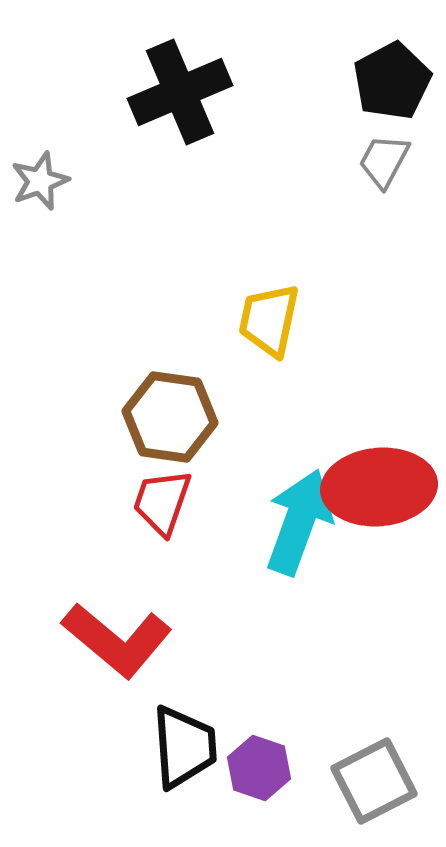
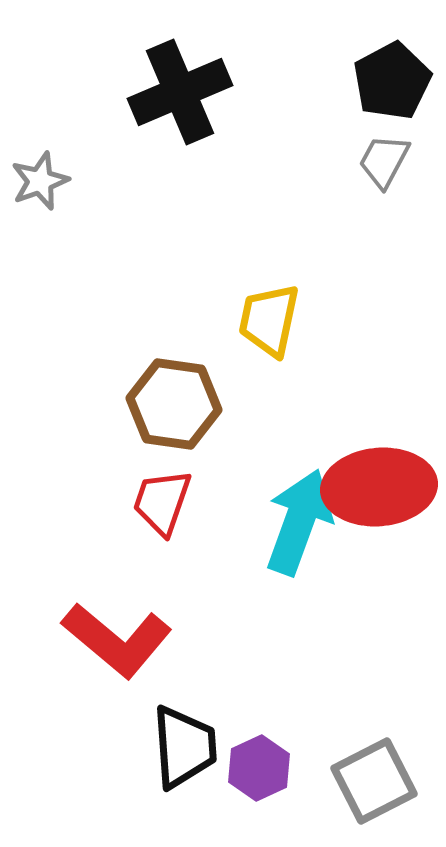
brown hexagon: moved 4 px right, 13 px up
purple hexagon: rotated 16 degrees clockwise
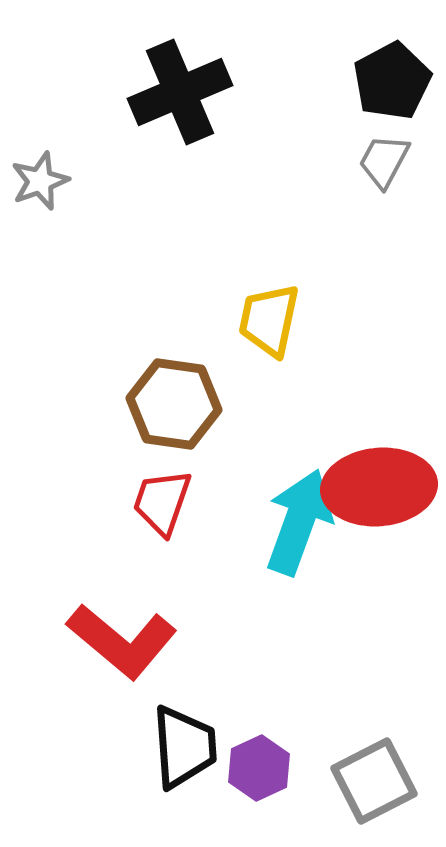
red L-shape: moved 5 px right, 1 px down
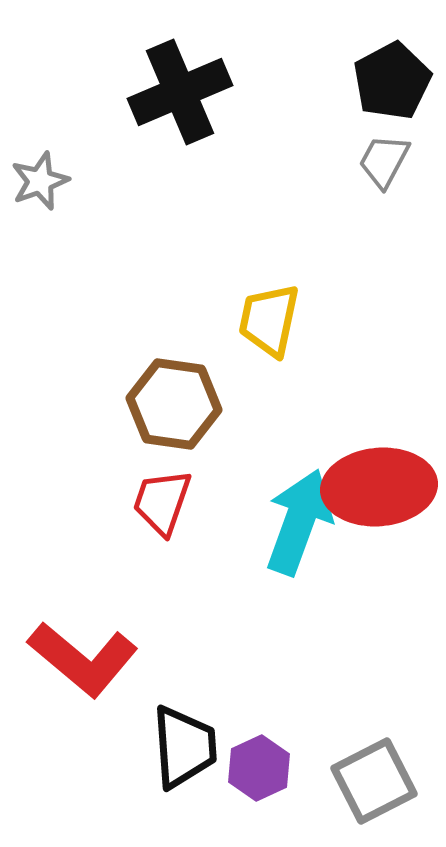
red L-shape: moved 39 px left, 18 px down
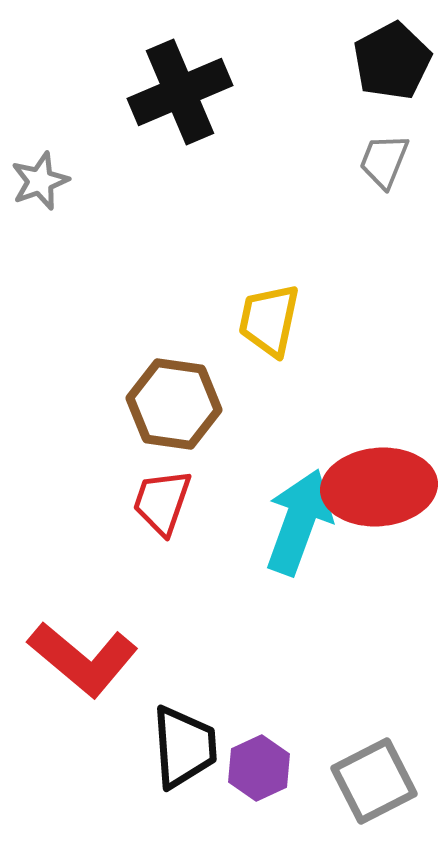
black pentagon: moved 20 px up
gray trapezoid: rotated 6 degrees counterclockwise
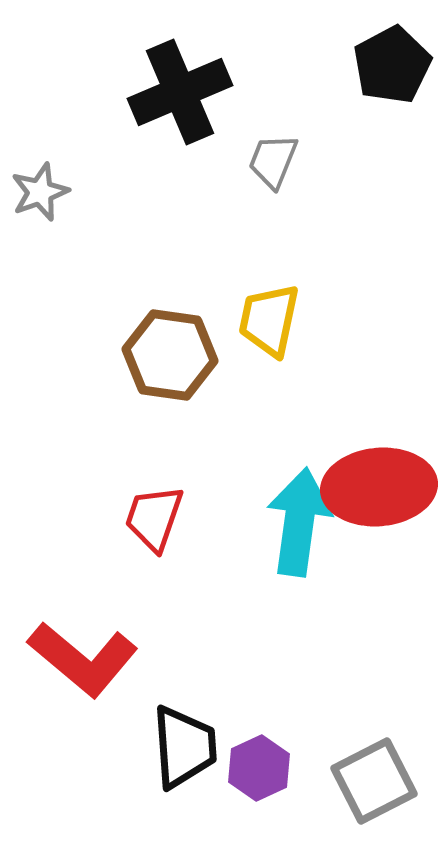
black pentagon: moved 4 px down
gray trapezoid: moved 111 px left
gray star: moved 11 px down
brown hexagon: moved 4 px left, 49 px up
red trapezoid: moved 8 px left, 16 px down
cyan arrow: rotated 12 degrees counterclockwise
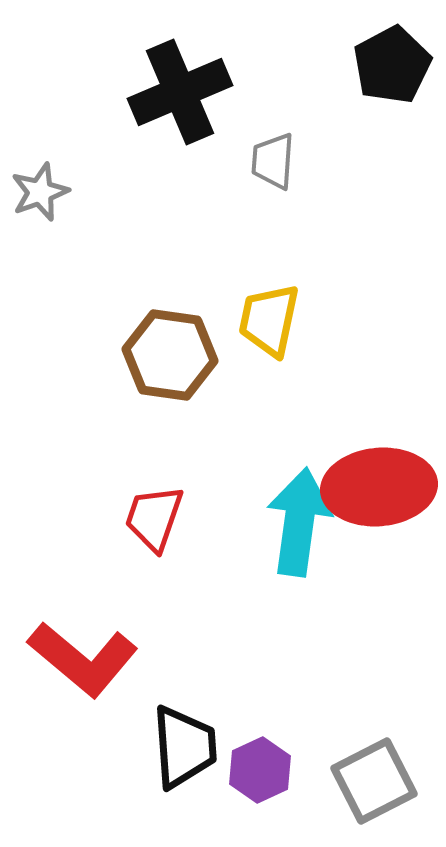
gray trapezoid: rotated 18 degrees counterclockwise
purple hexagon: moved 1 px right, 2 px down
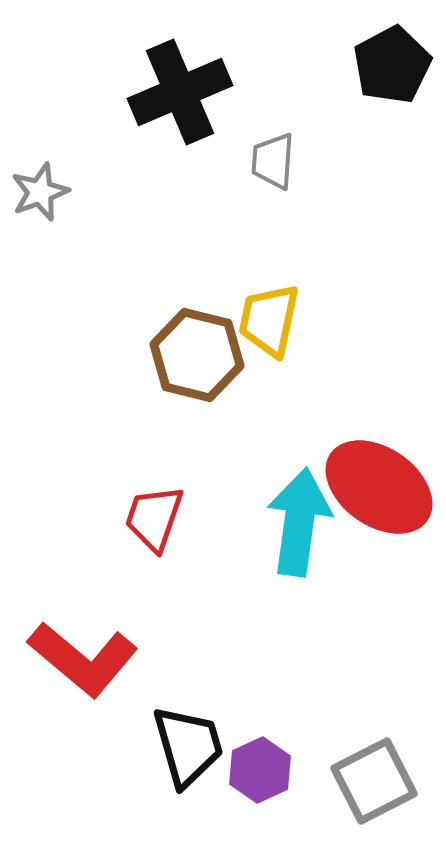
brown hexagon: moved 27 px right; rotated 6 degrees clockwise
red ellipse: rotated 40 degrees clockwise
black trapezoid: moved 4 px right, 1 px up; rotated 12 degrees counterclockwise
